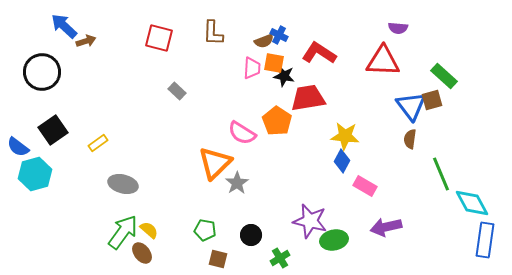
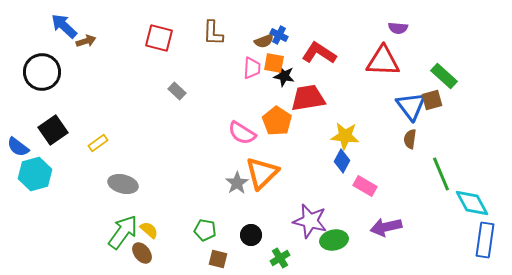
orange triangle at (215, 163): moved 47 px right, 10 px down
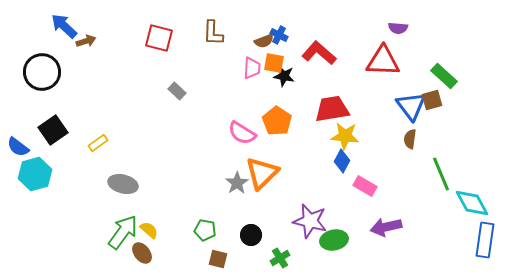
red L-shape at (319, 53): rotated 8 degrees clockwise
red trapezoid at (308, 98): moved 24 px right, 11 px down
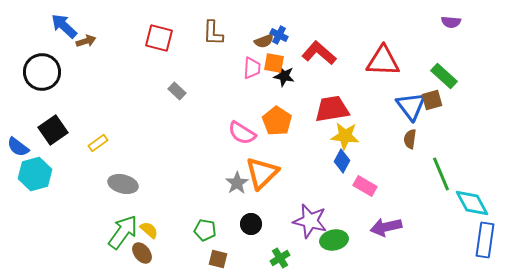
purple semicircle at (398, 28): moved 53 px right, 6 px up
black circle at (251, 235): moved 11 px up
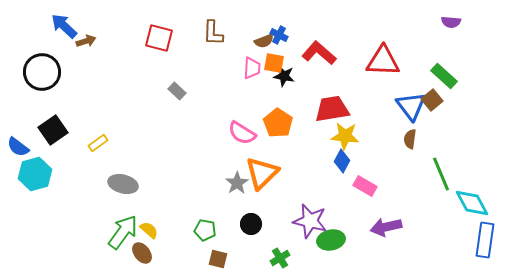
brown square at (432, 100): rotated 25 degrees counterclockwise
orange pentagon at (277, 121): moved 1 px right, 2 px down
green ellipse at (334, 240): moved 3 px left
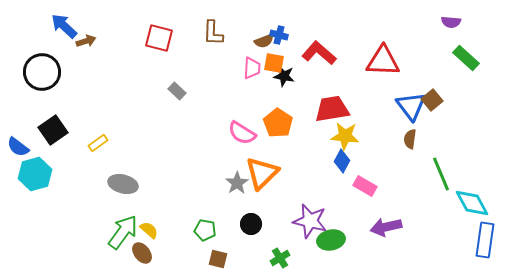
blue cross at (279, 35): rotated 12 degrees counterclockwise
green rectangle at (444, 76): moved 22 px right, 18 px up
